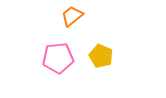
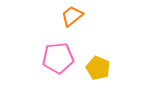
yellow pentagon: moved 3 px left, 12 px down
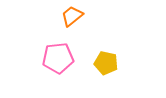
yellow pentagon: moved 8 px right, 5 px up; rotated 10 degrees counterclockwise
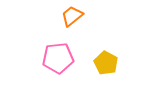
yellow pentagon: rotated 15 degrees clockwise
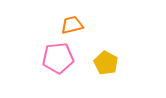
orange trapezoid: moved 9 px down; rotated 25 degrees clockwise
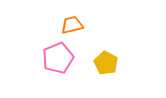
pink pentagon: rotated 16 degrees counterclockwise
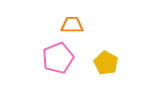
orange trapezoid: rotated 15 degrees clockwise
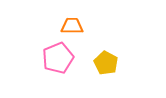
orange trapezoid: moved 1 px down
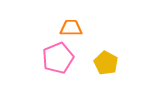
orange trapezoid: moved 1 px left, 2 px down
